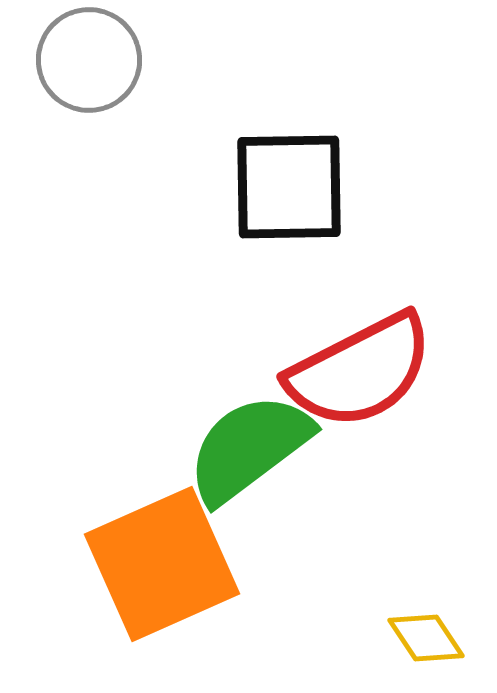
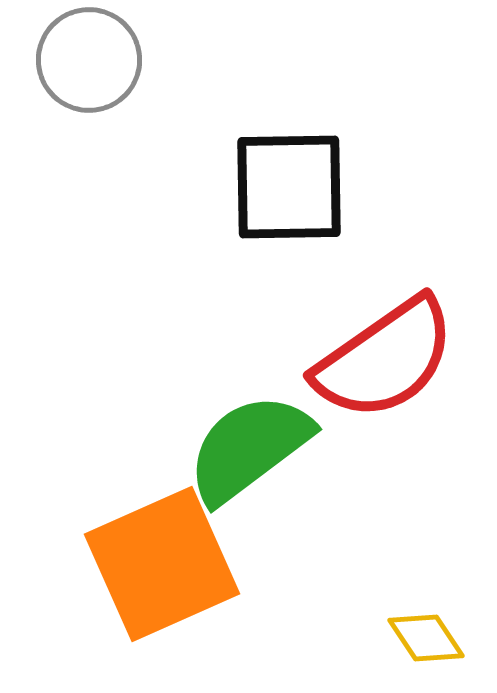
red semicircle: moved 25 px right, 12 px up; rotated 8 degrees counterclockwise
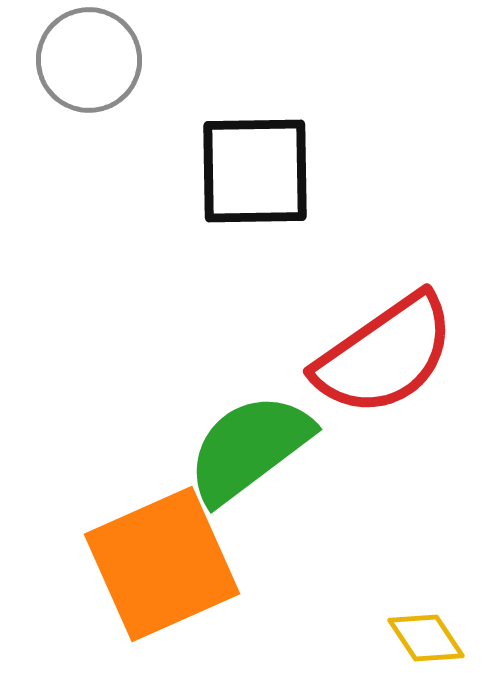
black square: moved 34 px left, 16 px up
red semicircle: moved 4 px up
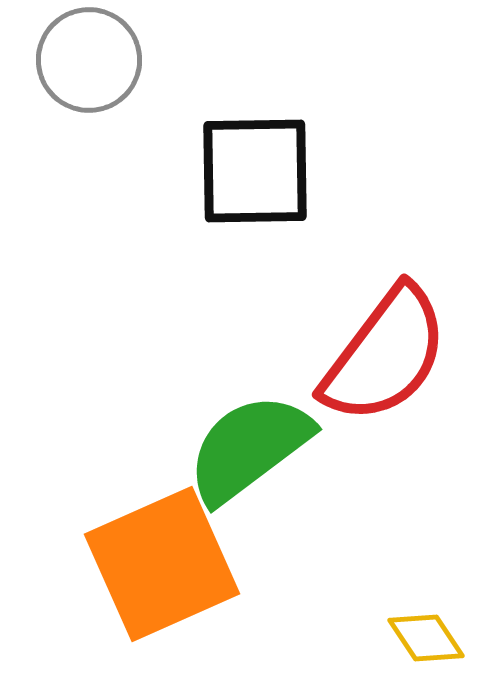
red semicircle: rotated 18 degrees counterclockwise
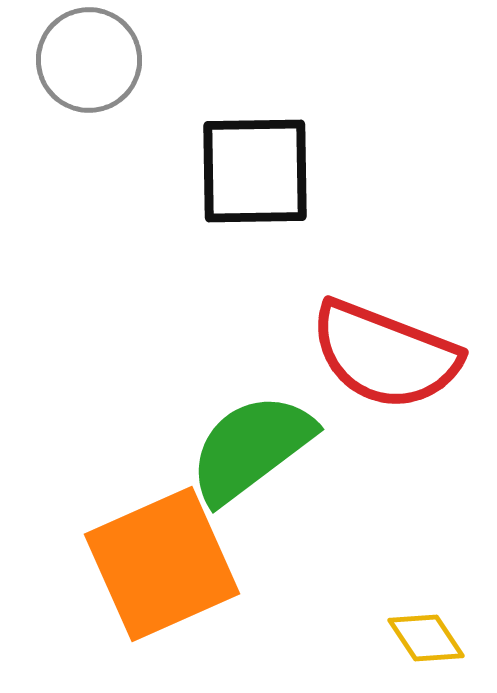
red semicircle: rotated 74 degrees clockwise
green semicircle: moved 2 px right
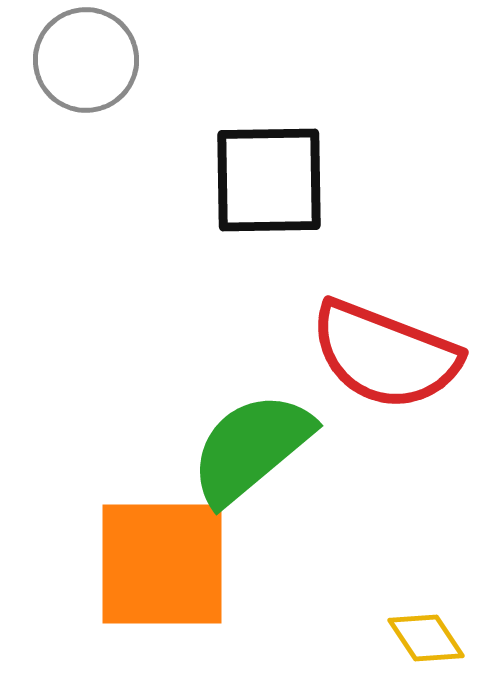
gray circle: moved 3 px left
black square: moved 14 px right, 9 px down
green semicircle: rotated 3 degrees counterclockwise
orange square: rotated 24 degrees clockwise
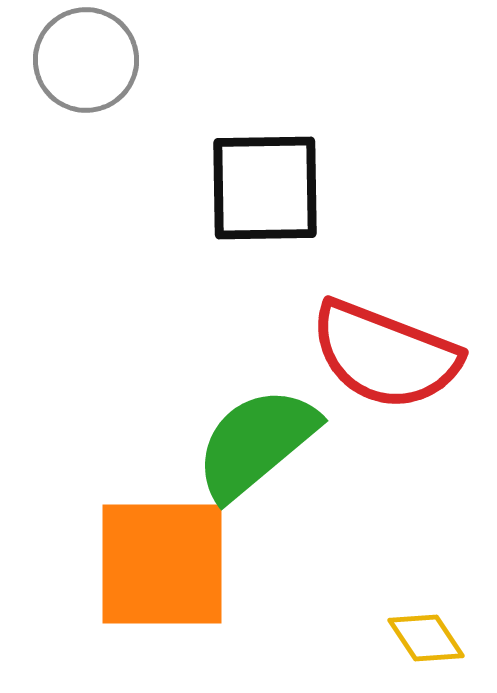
black square: moved 4 px left, 8 px down
green semicircle: moved 5 px right, 5 px up
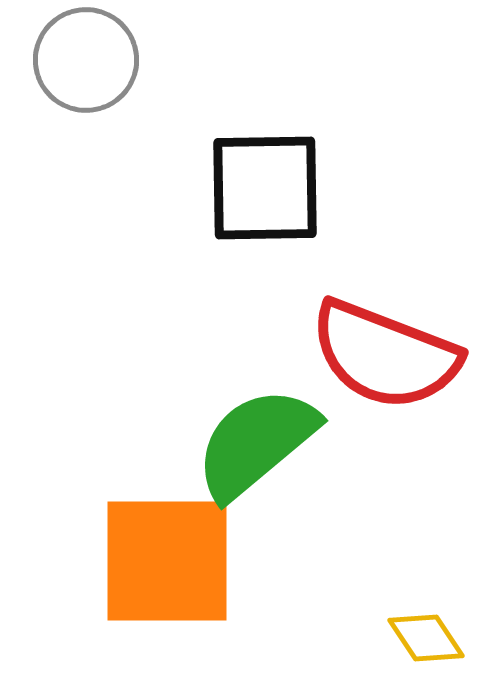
orange square: moved 5 px right, 3 px up
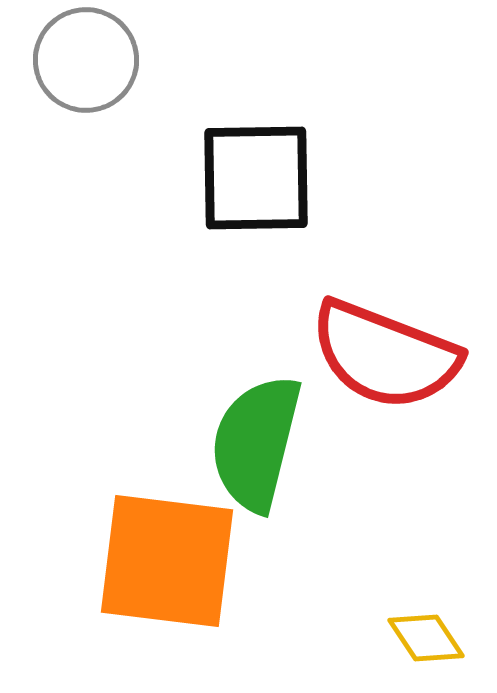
black square: moved 9 px left, 10 px up
green semicircle: rotated 36 degrees counterclockwise
orange square: rotated 7 degrees clockwise
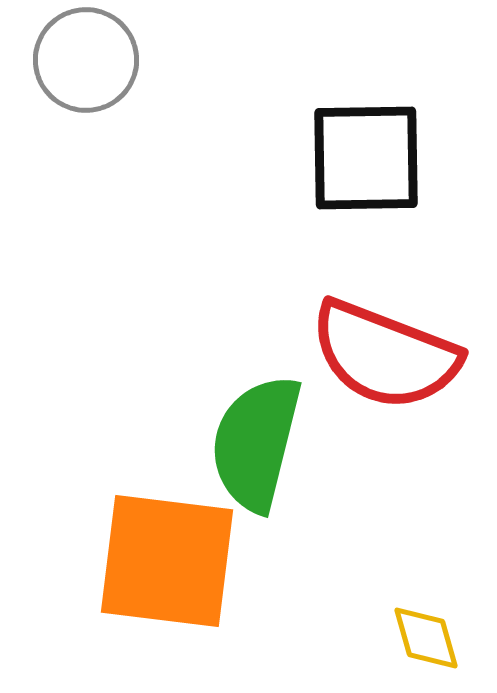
black square: moved 110 px right, 20 px up
yellow diamond: rotated 18 degrees clockwise
